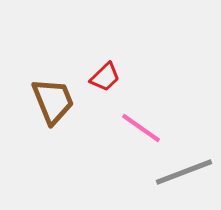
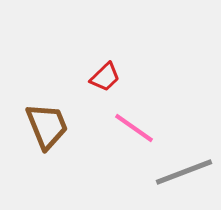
brown trapezoid: moved 6 px left, 25 px down
pink line: moved 7 px left
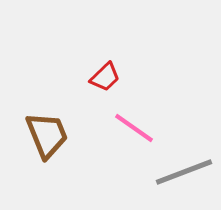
brown trapezoid: moved 9 px down
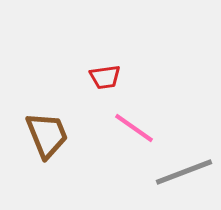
red trapezoid: rotated 36 degrees clockwise
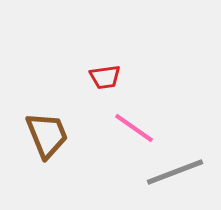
gray line: moved 9 px left
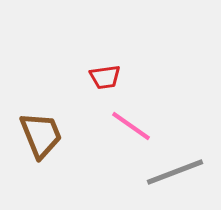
pink line: moved 3 px left, 2 px up
brown trapezoid: moved 6 px left
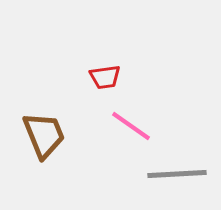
brown trapezoid: moved 3 px right
gray line: moved 2 px right, 2 px down; rotated 18 degrees clockwise
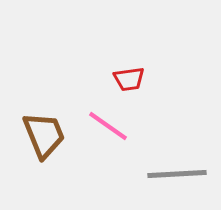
red trapezoid: moved 24 px right, 2 px down
pink line: moved 23 px left
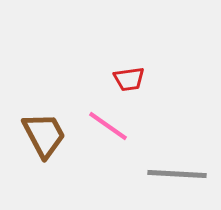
brown trapezoid: rotated 6 degrees counterclockwise
gray line: rotated 6 degrees clockwise
